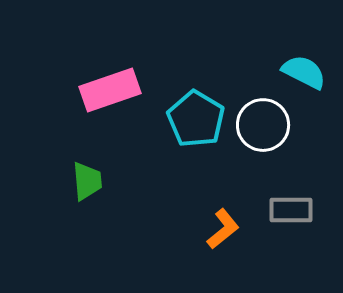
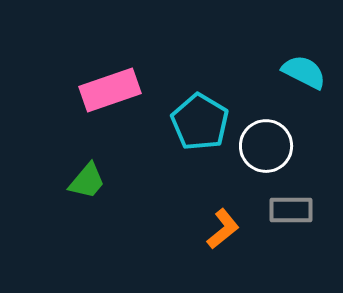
cyan pentagon: moved 4 px right, 3 px down
white circle: moved 3 px right, 21 px down
green trapezoid: rotated 45 degrees clockwise
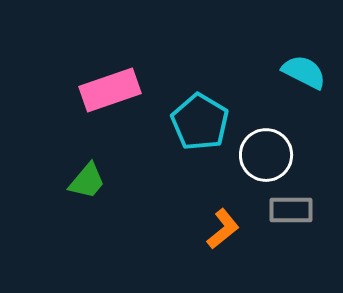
white circle: moved 9 px down
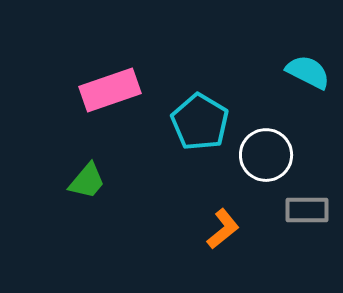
cyan semicircle: moved 4 px right
gray rectangle: moved 16 px right
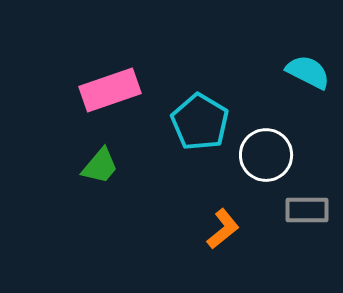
green trapezoid: moved 13 px right, 15 px up
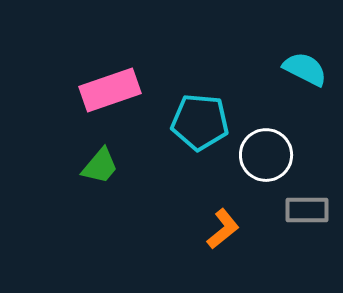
cyan semicircle: moved 3 px left, 3 px up
cyan pentagon: rotated 26 degrees counterclockwise
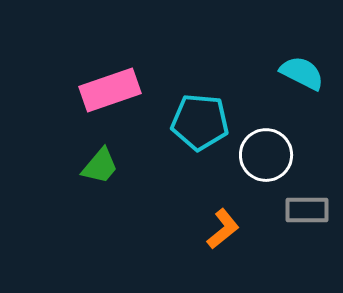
cyan semicircle: moved 3 px left, 4 px down
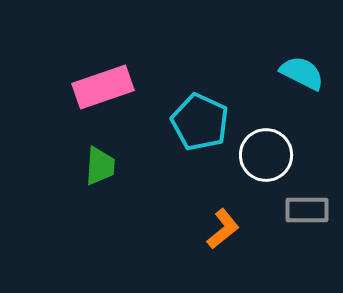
pink rectangle: moved 7 px left, 3 px up
cyan pentagon: rotated 20 degrees clockwise
green trapezoid: rotated 36 degrees counterclockwise
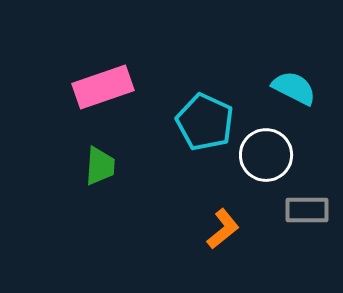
cyan semicircle: moved 8 px left, 15 px down
cyan pentagon: moved 5 px right
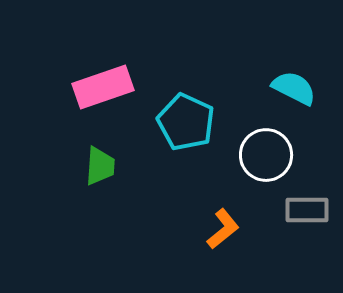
cyan pentagon: moved 19 px left
